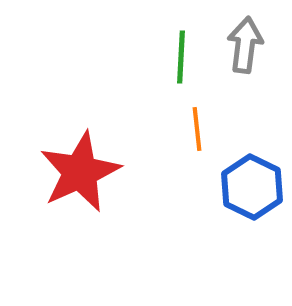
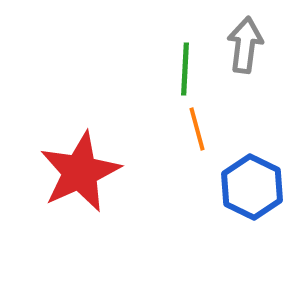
green line: moved 4 px right, 12 px down
orange line: rotated 9 degrees counterclockwise
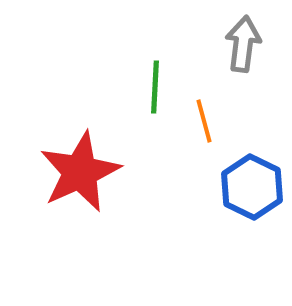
gray arrow: moved 2 px left, 1 px up
green line: moved 30 px left, 18 px down
orange line: moved 7 px right, 8 px up
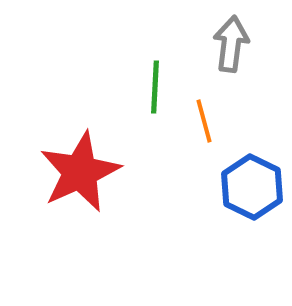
gray arrow: moved 12 px left
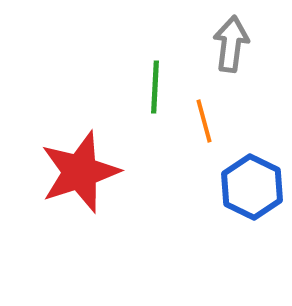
red star: rotated 6 degrees clockwise
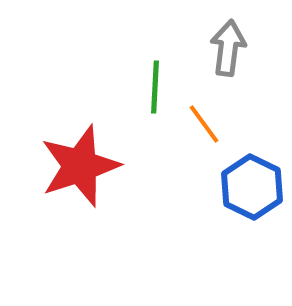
gray arrow: moved 3 px left, 4 px down
orange line: moved 3 px down; rotated 21 degrees counterclockwise
red star: moved 6 px up
